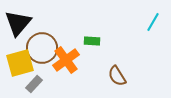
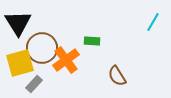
black triangle: rotated 12 degrees counterclockwise
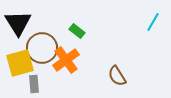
green rectangle: moved 15 px left, 10 px up; rotated 35 degrees clockwise
gray rectangle: rotated 48 degrees counterclockwise
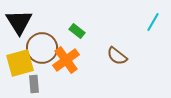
black triangle: moved 1 px right, 1 px up
brown semicircle: moved 20 px up; rotated 20 degrees counterclockwise
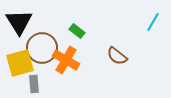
orange cross: rotated 24 degrees counterclockwise
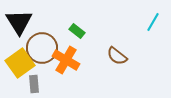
yellow square: rotated 20 degrees counterclockwise
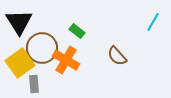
brown semicircle: rotated 10 degrees clockwise
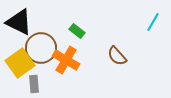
black triangle: rotated 32 degrees counterclockwise
brown circle: moved 1 px left
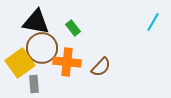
black triangle: moved 17 px right; rotated 16 degrees counterclockwise
green rectangle: moved 4 px left, 3 px up; rotated 14 degrees clockwise
brown circle: moved 1 px right
brown semicircle: moved 16 px left, 11 px down; rotated 95 degrees counterclockwise
orange cross: moved 1 px right, 2 px down; rotated 24 degrees counterclockwise
